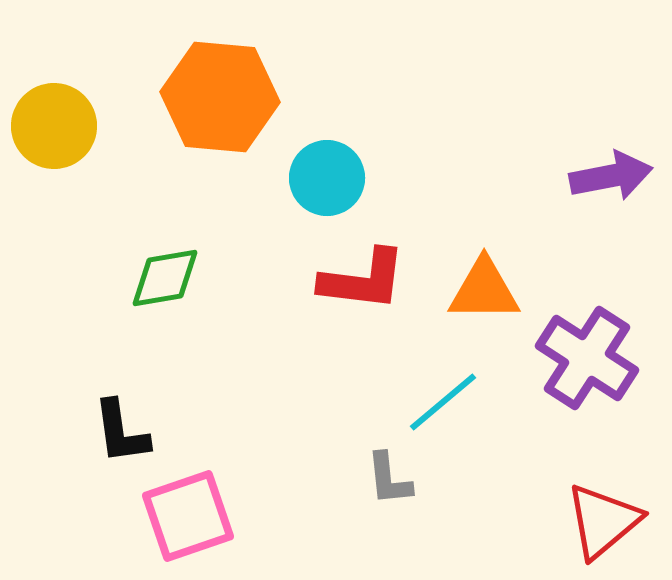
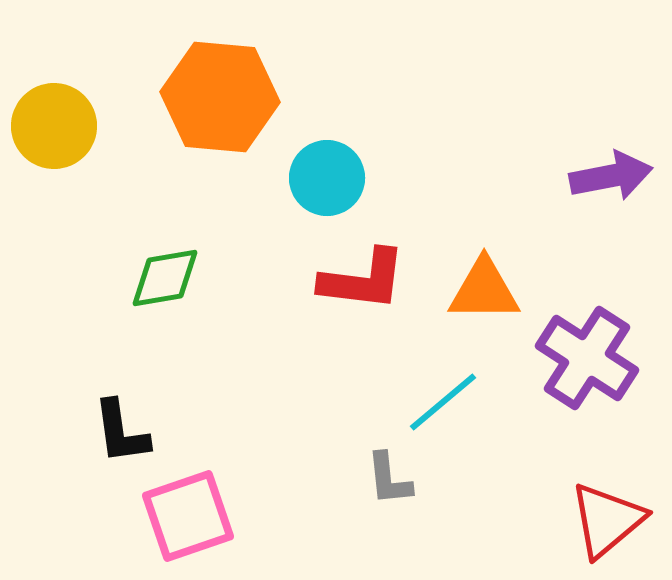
red triangle: moved 4 px right, 1 px up
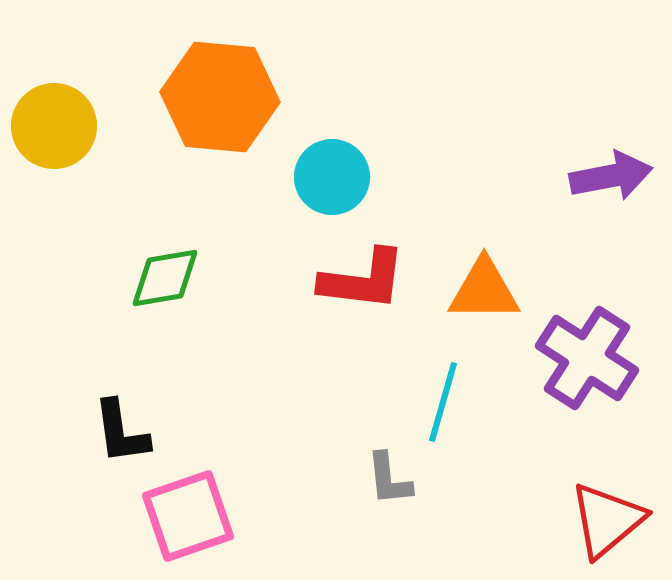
cyan circle: moved 5 px right, 1 px up
cyan line: rotated 34 degrees counterclockwise
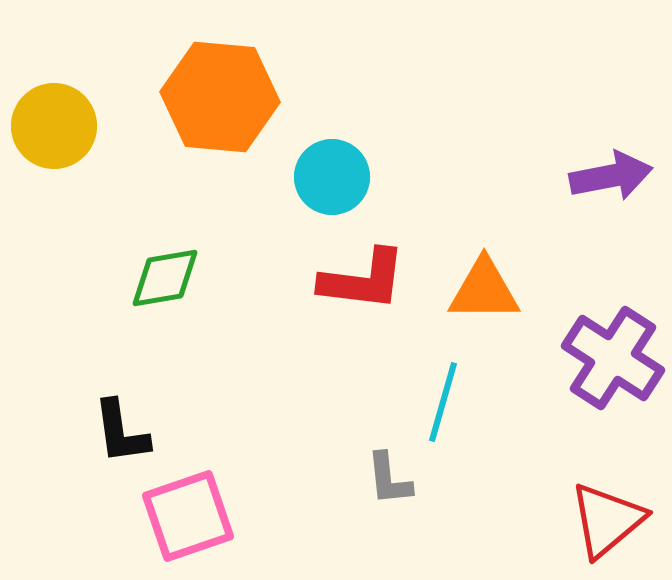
purple cross: moved 26 px right
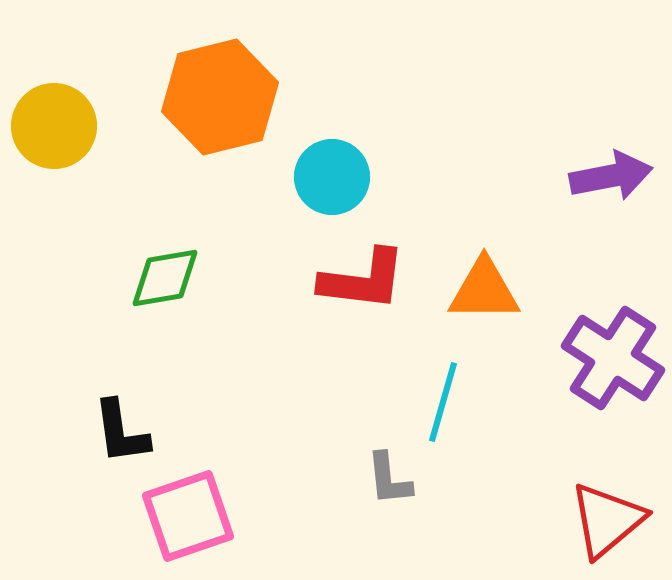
orange hexagon: rotated 19 degrees counterclockwise
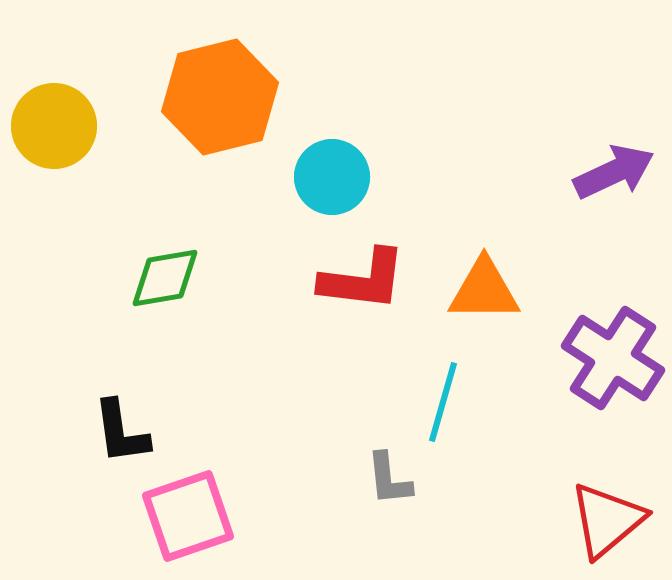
purple arrow: moved 3 px right, 4 px up; rotated 14 degrees counterclockwise
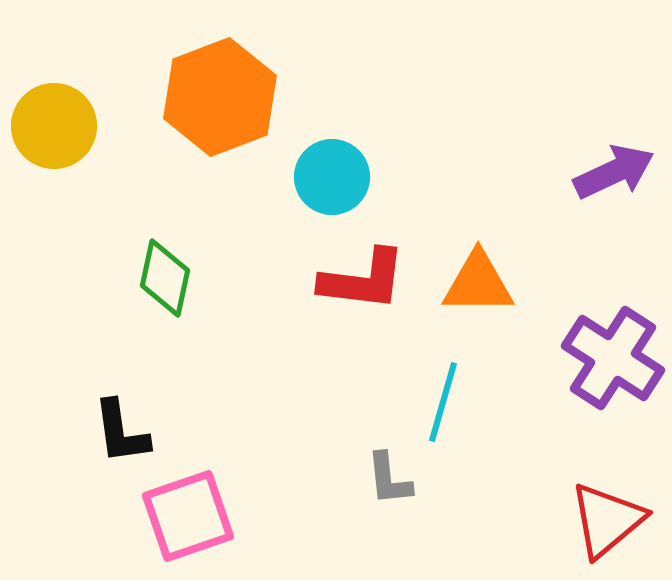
orange hexagon: rotated 7 degrees counterclockwise
green diamond: rotated 68 degrees counterclockwise
orange triangle: moved 6 px left, 7 px up
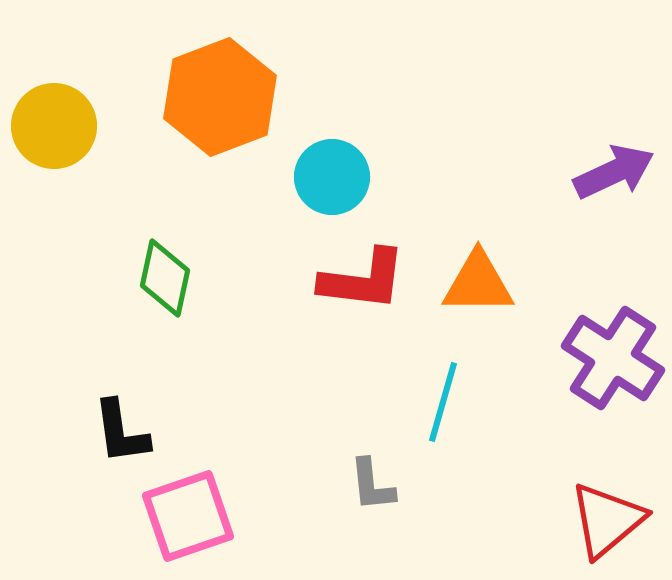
gray L-shape: moved 17 px left, 6 px down
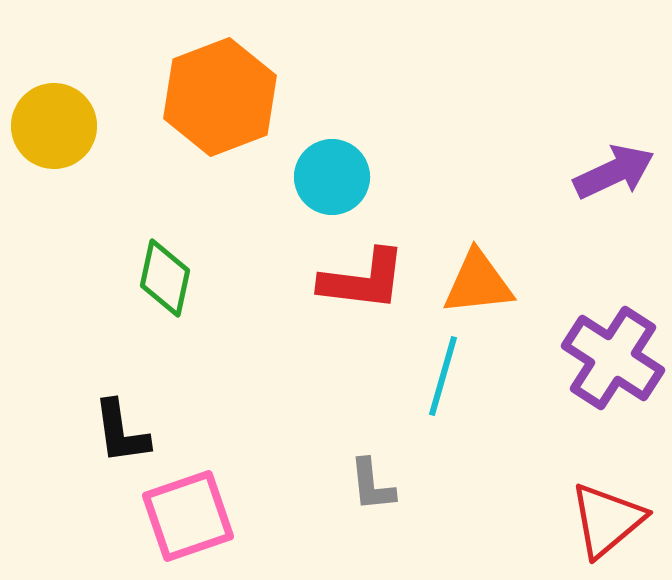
orange triangle: rotated 6 degrees counterclockwise
cyan line: moved 26 px up
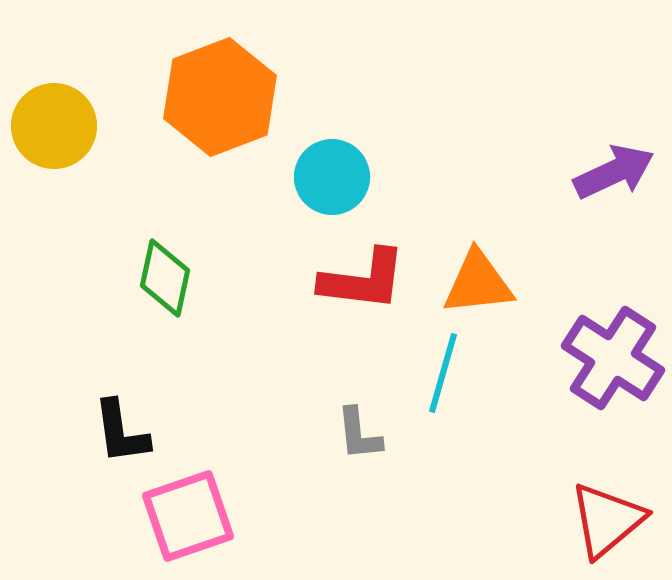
cyan line: moved 3 px up
gray L-shape: moved 13 px left, 51 px up
